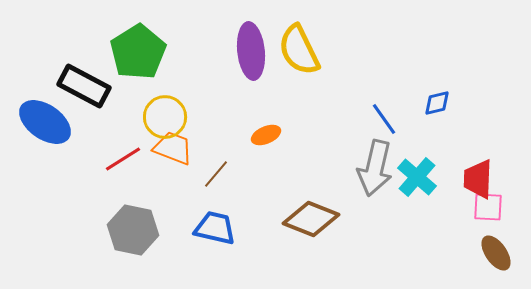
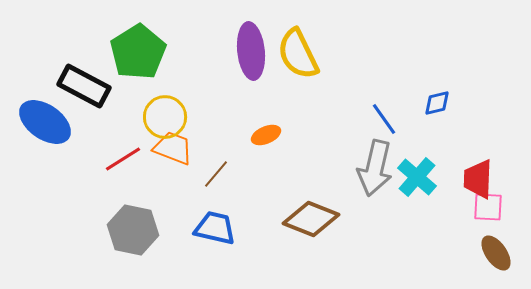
yellow semicircle: moved 1 px left, 4 px down
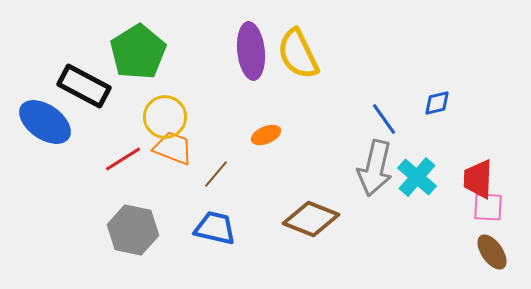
brown ellipse: moved 4 px left, 1 px up
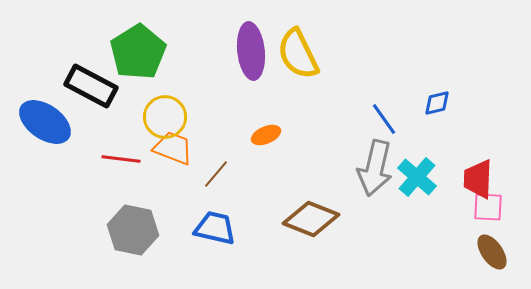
black rectangle: moved 7 px right
red line: moved 2 px left; rotated 39 degrees clockwise
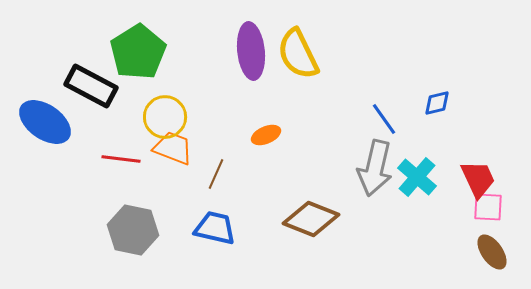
brown line: rotated 16 degrees counterclockwise
red trapezoid: rotated 153 degrees clockwise
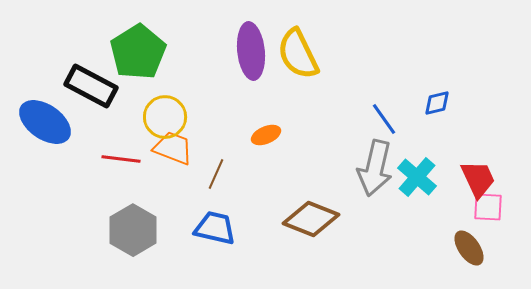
gray hexagon: rotated 18 degrees clockwise
brown ellipse: moved 23 px left, 4 px up
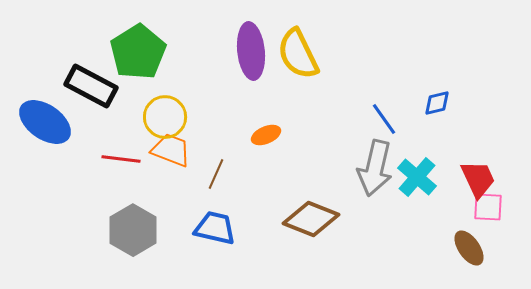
orange trapezoid: moved 2 px left, 2 px down
